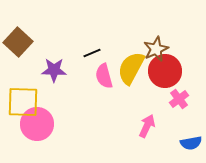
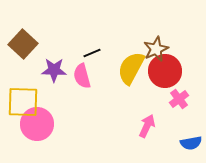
brown square: moved 5 px right, 2 px down
pink semicircle: moved 22 px left
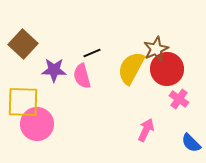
red circle: moved 2 px right, 2 px up
pink cross: rotated 18 degrees counterclockwise
pink arrow: moved 1 px left, 4 px down
blue semicircle: rotated 55 degrees clockwise
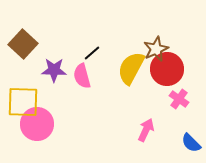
black line: rotated 18 degrees counterclockwise
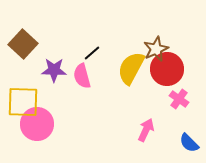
blue semicircle: moved 2 px left
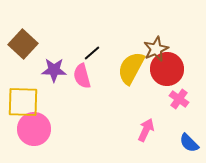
pink circle: moved 3 px left, 5 px down
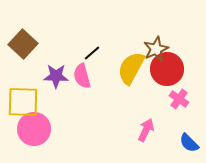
purple star: moved 2 px right, 6 px down
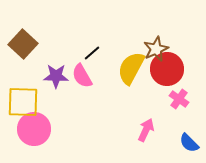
pink semicircle: rotated 15 degrees counterclockwise
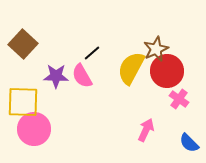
red circle: moved 2 px down
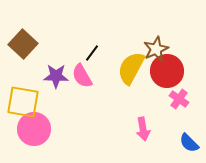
black line: rotated 12 degrees counterclockwise
yellow square: rotated 8 degrees clockwise
pink arrow: moved 3 px left, 1 px up; rotated 145 degrees clockwise
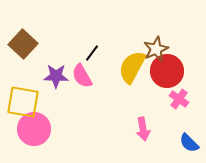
yellow semicircle: moved 1 px right, 1 px up
